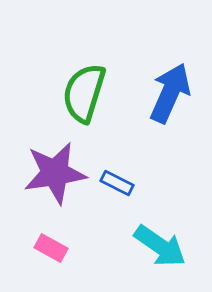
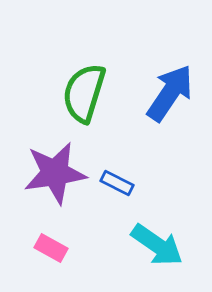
blue arrow: rotated 10 degrees clockwise
cyan arrow: moved 3 px left, 1 px up
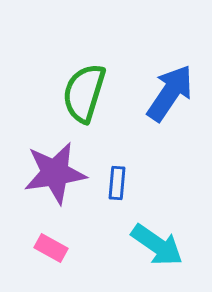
blue rectangle: rotated 68 degrees clockwise
